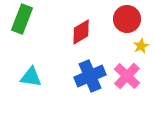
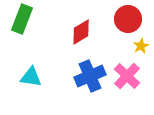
red circle: moved 1 px right
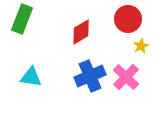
pink cross: moved 1 px left, 1 px down
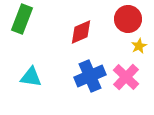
red diamond: rotated 8 degrees clockwise
yellow star: moved 2 px left
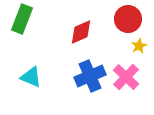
cyan triangle: rotated 15 degrees clockwise
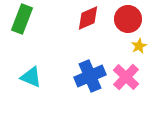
red diamond: moved 7 px right, 14 px up
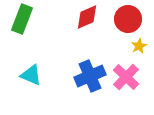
red diamond: moved 1 px left, 1 px up
cyan triangle: moved 2 px up
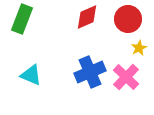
yellow star: moved 2 px down
blue cross: moved 4 px up
